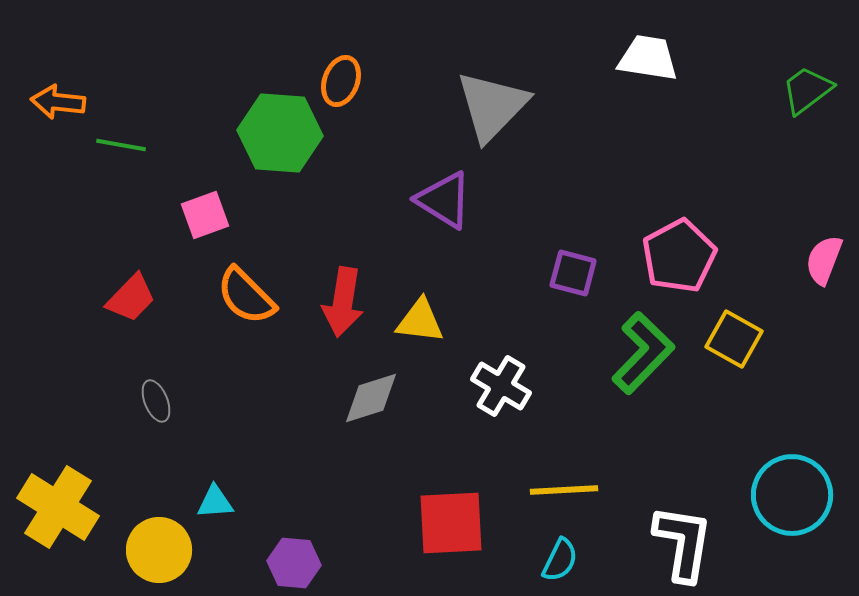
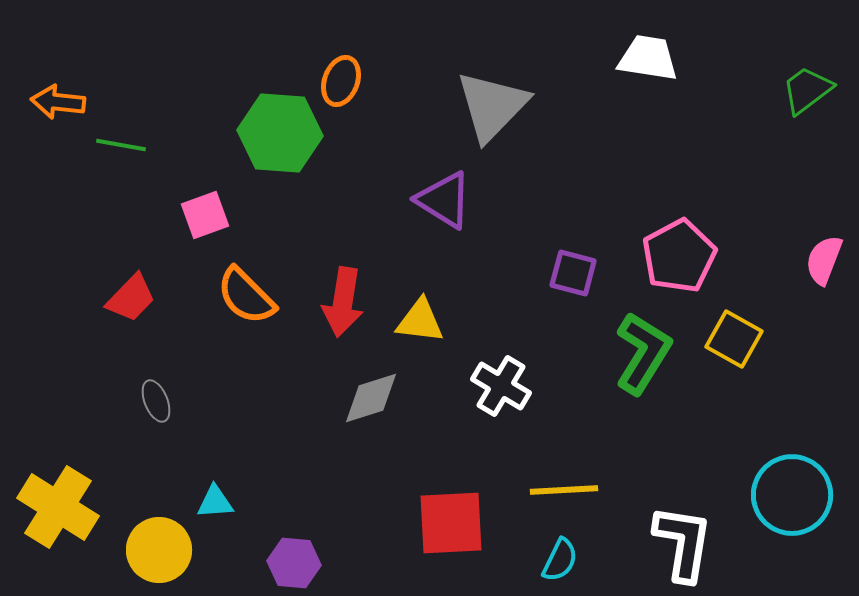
green L-shape: rotated 12 degrees counterclockwise
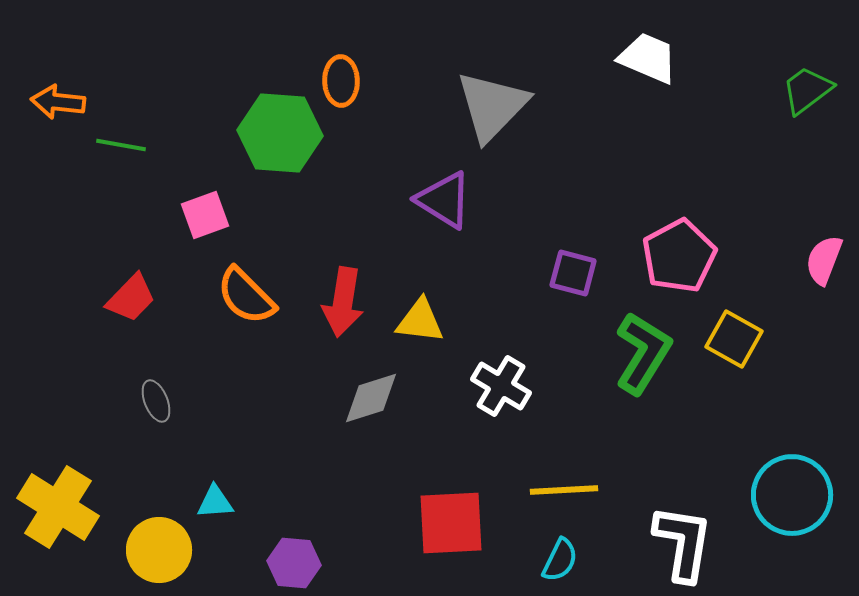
white trapezoid: rotated 14 degrees clockwise
orange ellipse: rotated 21 degrees counterclockwise
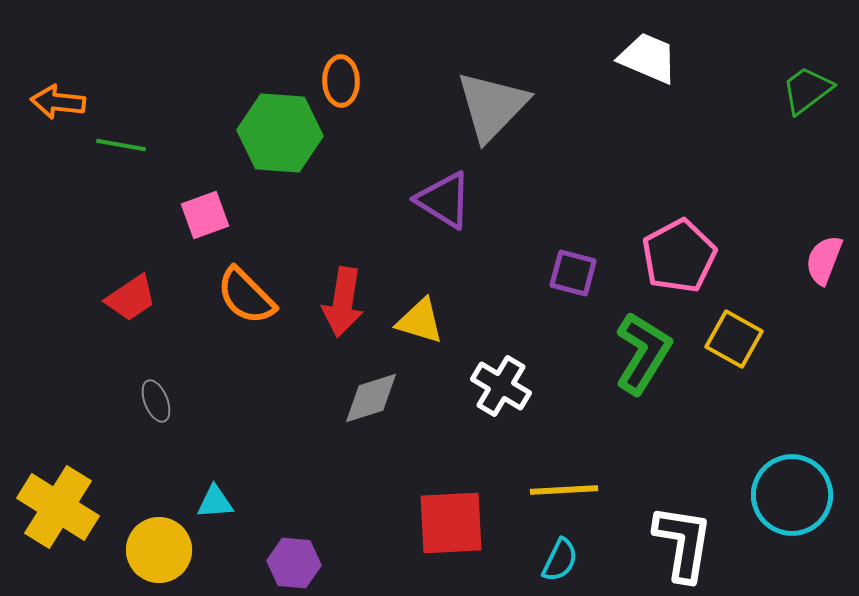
red trapezoid: rotated 12 degrees clockwise
yellow triangle: rotated 10 degrees clockwise
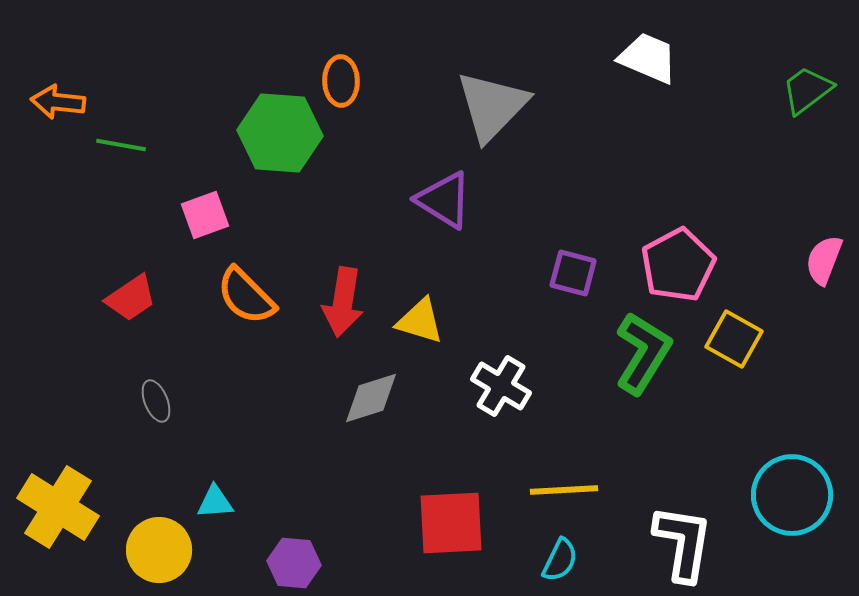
pink pentagon: moved 1 px left, 9 px down
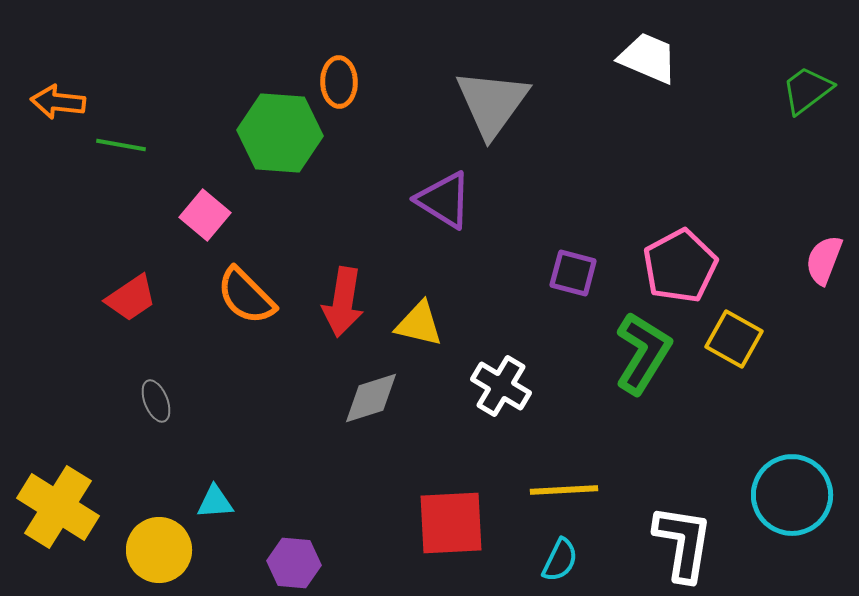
orange ellipse: moved 2 px left, 1 px down
gray triangle: moved 3 px up; rotated 8 degrees counterclockwise
pink square: rotated 30 degrees counterclockwise
pink pentagon: moved 2 px right, 1 px down
yellow triangle: moved 1 px left, 3 px down; rotated 4 degrees counterclockwise
